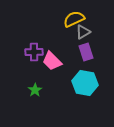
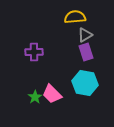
yellow semicircle: moved 1 px right, 2 px up; rotated 20 degrees clockwise
gray triangle: moved 2 px right, 3 px down
pink trapezoid: moved 33 px down
green star: moved 7 px down
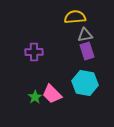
gray triangle: rotated 21 degrees clockwise
purple rectangle: moved 1 px right, 1 px up
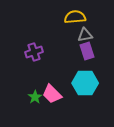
purple cross: rotated 18 degrees counterclockwise
cyan hexagon: rotated 10 degrees counterclockwise
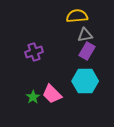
yellow semicircle: moved 2 px right, 1 px up
purple rectangle: rotated 48 degrees clockwise
cyan hexagon: moved 2 px up
green star: moved 2 px left
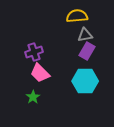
pink trapezoid: moved 12 px left, 21 px up
